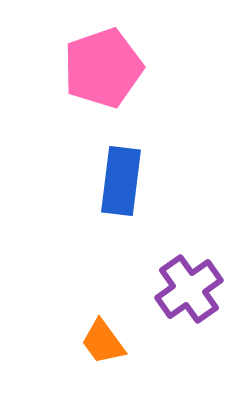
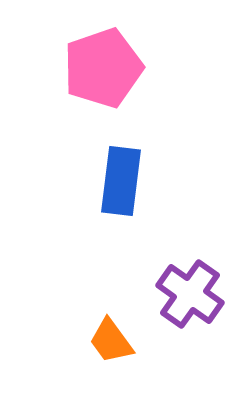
purple cross: moved 1 px right, 5 px down; rotated 20 degrees counterclockwise
orange trapezoid: moved 8 px right, 1 px up
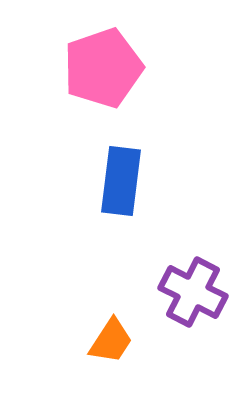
purple cross: moved 3 px right, 2 px up; rotated 8 degrees counterclockwise
orange trapezoid: rotated 111 degrees counterclockwise
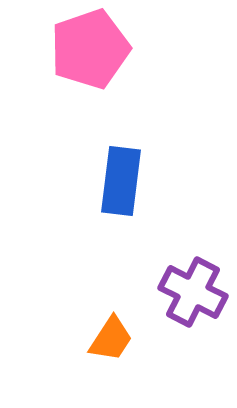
pink pentagon: moved 13 px left, 19 px up
orange trapezoid: moved 2 px up
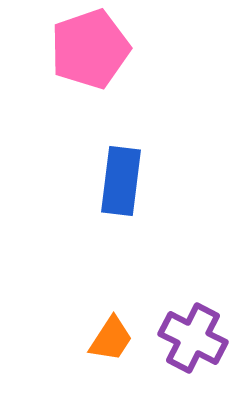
purple cross: moved 46 px down
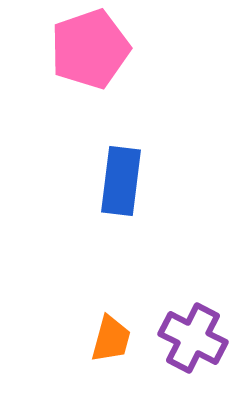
orange trapezoid: rotated 18 degrees counterclockwise
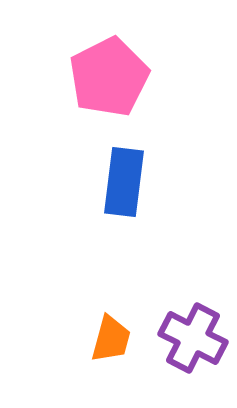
pink pentagon: moved 19 px right, 28 px down; rotated 8 degrees counterclockwise
blue rectangle: moved 3 px right, 1 px down
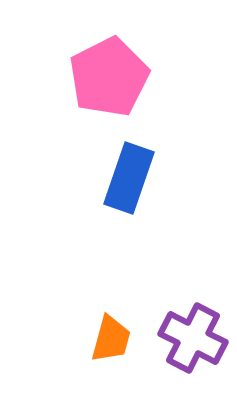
blue rectangle: moved 5 px right, 4 px up; rotated 12 degrees clockwise
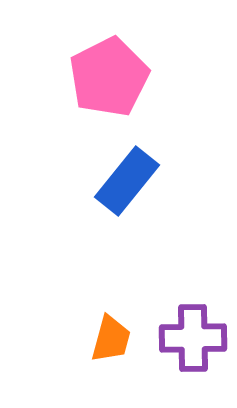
blue rectangle: moved 2 px left, 3 px down; rotated 20 degrees clockwise
purple cross: rotated 28 degrees counterclockwise
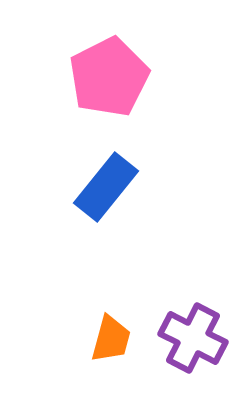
blue rectangle: moved 21 px left, 6 px down
purple cross: rotated 28 degrees clockwise
